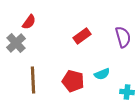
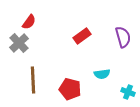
gray cross: moved 3 px right
cyan semicircle: rotated 14 degrees clockwise
red pentagon: moved 3 px left, 8 px down
cyan cross: moved 1 px right; rotated 16 degrees clockwise
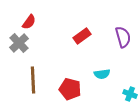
cyan cross: moved 2 px right, 2 px down
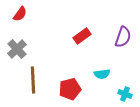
red semicircle: moved 9 px left, 8 px up
purple semicircle: rotated 35 degrees clockwise
gray cross: moved 2 px left, 6 px down
red pentagon: rotated 30 degrees counterclockwise
cyan cross: moved 5 px left
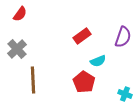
cyan semicircle: moved 4 px left, 13 px up; rotated 14 degrees counterclockwise
red pentagon: moved 14 px right, 7 px up; rotated 25 degrees counterclockwise
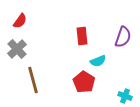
red semicircle: moved 7 px down
red rectangle: rotated 60 degrees counterclockwise
brown line: rotated 12 degrees counterclockwise
cyan cross: moved 2 px down
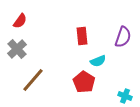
brown line: rotated 56 degrees clockwise
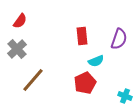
purple semicircle: moved 4 px left, 2 px down
cyan semicircle: moved 2 px left
red pentagon: moved 1 px right, 1 px down; rotated 15 degrees clockwise
